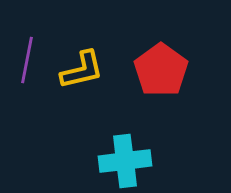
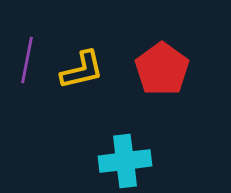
red pentagon: moved 1 px right, 1 px up
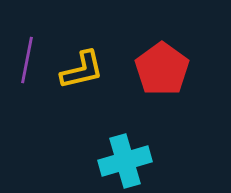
cyan cross: rotated 9 degrees counterclockwise
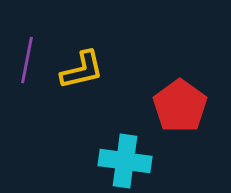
red pentagon: moved 18 px right, 37 px down
cyan cross: rotated 24 degrees clockwise
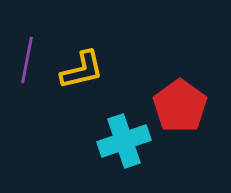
cyan cross: moved 1 px left, 20 px up; rotated 27 degrees counterclockwise
